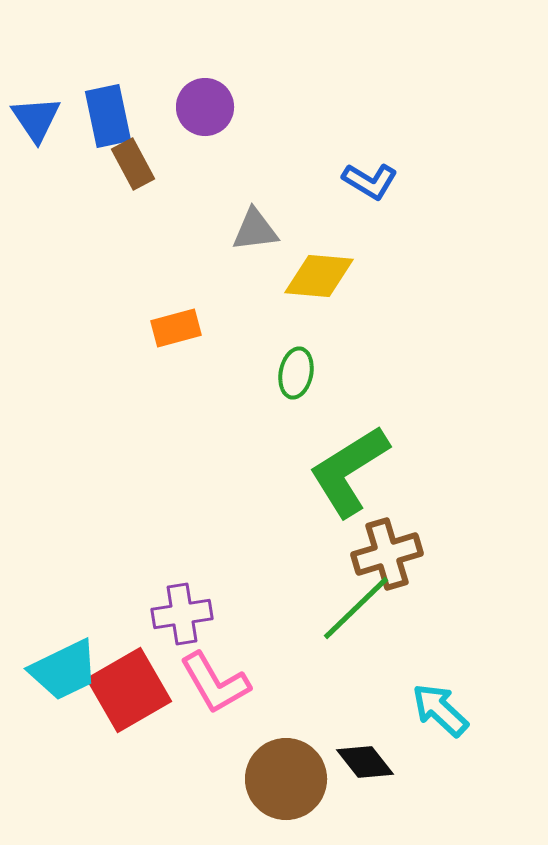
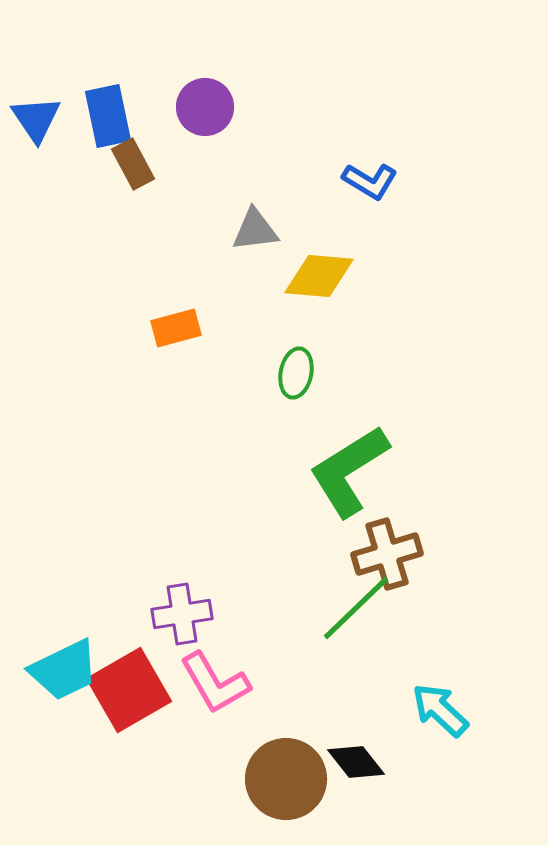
black diamond: moved 9 px left
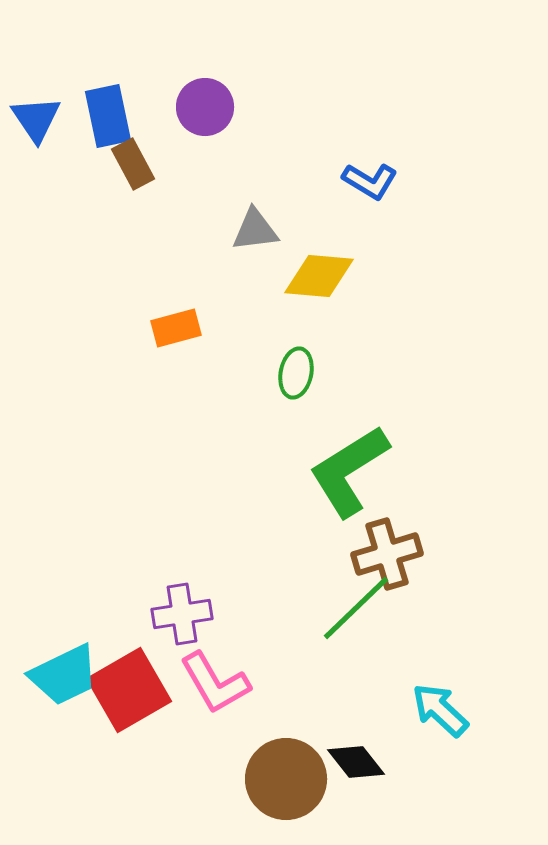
cyan trapezoid: moved 5 px down
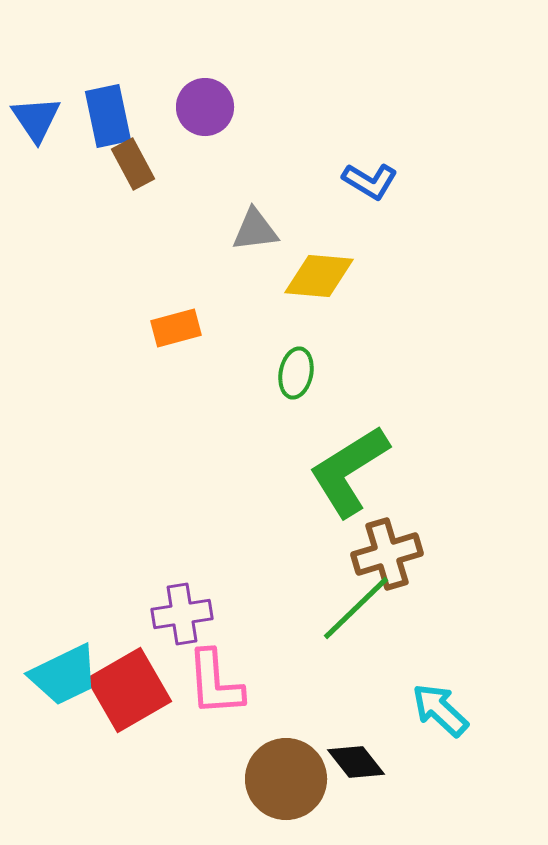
pink L-shape: rotated 26 degrees clockwise
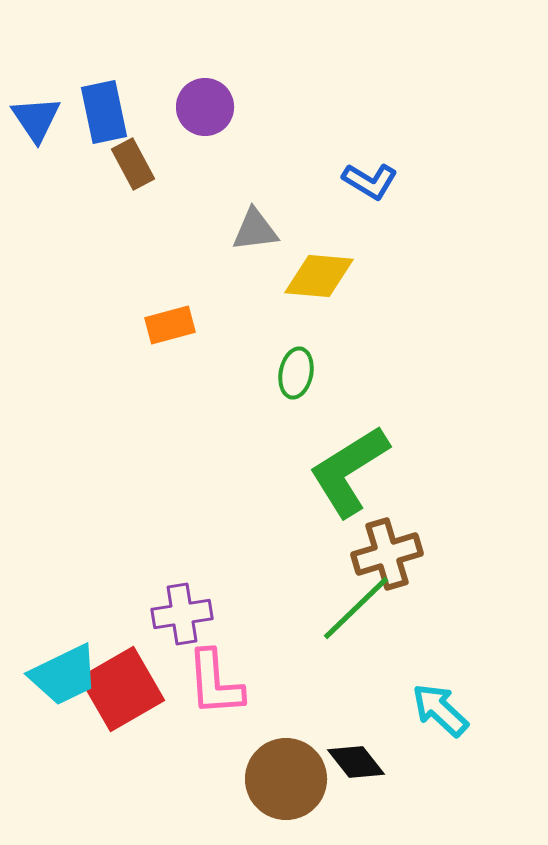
blue rectangle: moved 4 px left, 4 px up
orange rectangle: moved 6 px left, 3 px up
red square: moved 7 px left, 1 px up
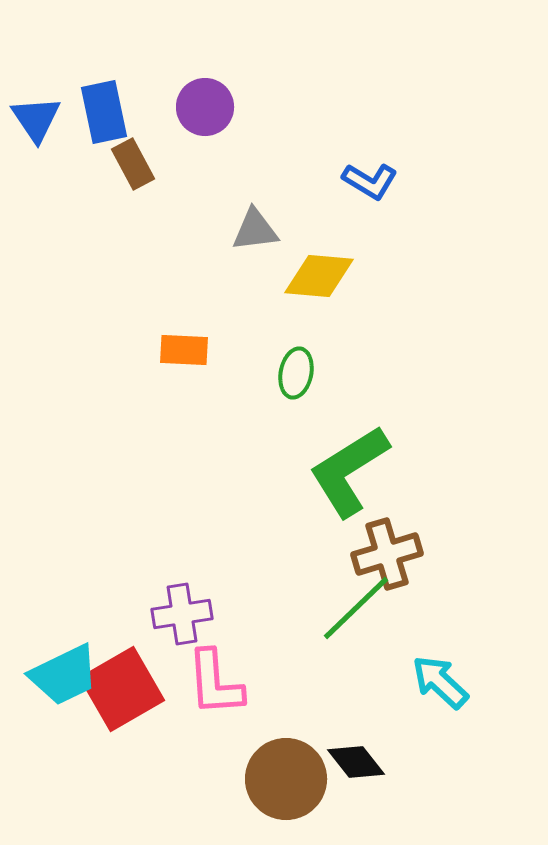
orange rectangle: moved 14 px right, 25 px down; rotated 18 degrees clockwise
cyan arrow: moved 28 px up
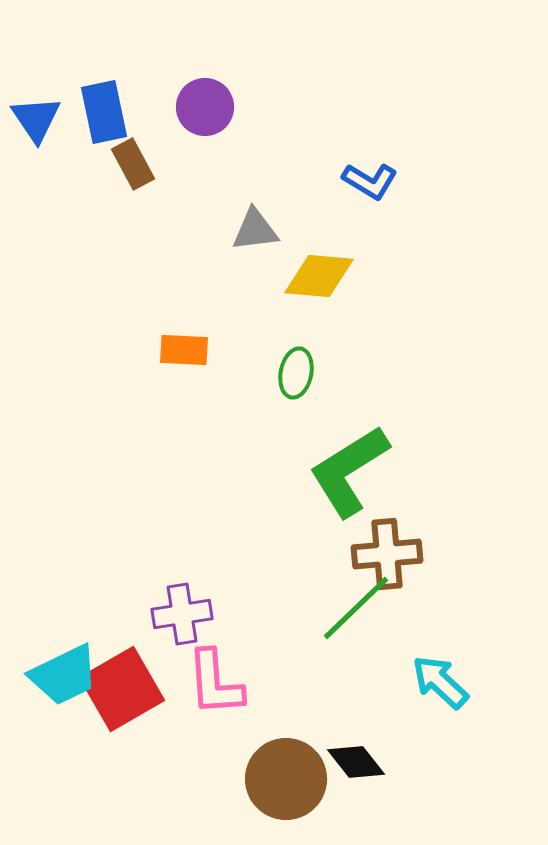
brown cross: rotated 12 degrees clockwise
